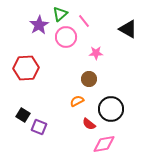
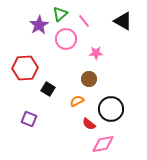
black triangle: moved 5 px left, 8 px up
pink circle: moved 2 px down
red hexagon: moved 1 px left
black square: moved 25 px right, 26 px up
purple square: moved 10 px left, 8 px up
pink diamond: moved 1 px left
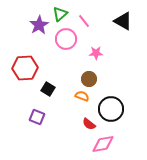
orange semicircle: moved 5 px right, 5 px up; rotated 48 degrees clockwise
purple square: moved 8 px right, 2 px up
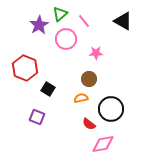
red hexagon: rotated 25 degrees clockwise
orange semicircle: moved 1 px left, 2 px down; rotated 32 degrees counterclockwise
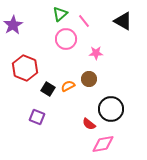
purple star: moved 26 px left
orange semicircle: moved 13 px left, 12 px up; rotated 16 degrees counterclockwise
